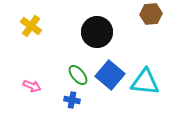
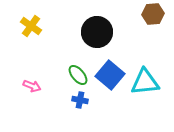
brown hexagon: moved 2 px right
cyan triangle: rotated 12 degrees counterclockwise
blue cross: moved 8 px right
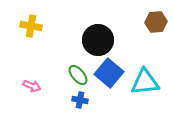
brown hexagon: moved 3 px right, 8 px down
yellow cross: rotated 25 degrees counterclockwise
black circle: moved 1 px right, 8 px down
blue square: moved 1 px left, 2 px up
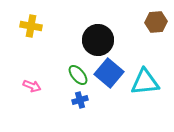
blue cross: rotated 28 degrees counterclockwise
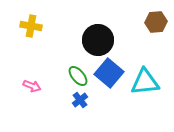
green ellipse: moved 1 px down
blue cross: rotated 21 degrees counterclockwise
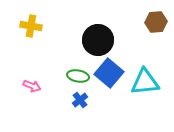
green ellipse: rotated 40 degrees counterclockwise
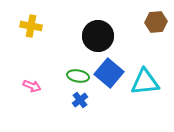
black circle: moved 4 px up
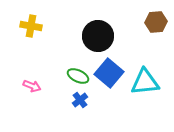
green ellipse: rotated 15 degrees clockwise
